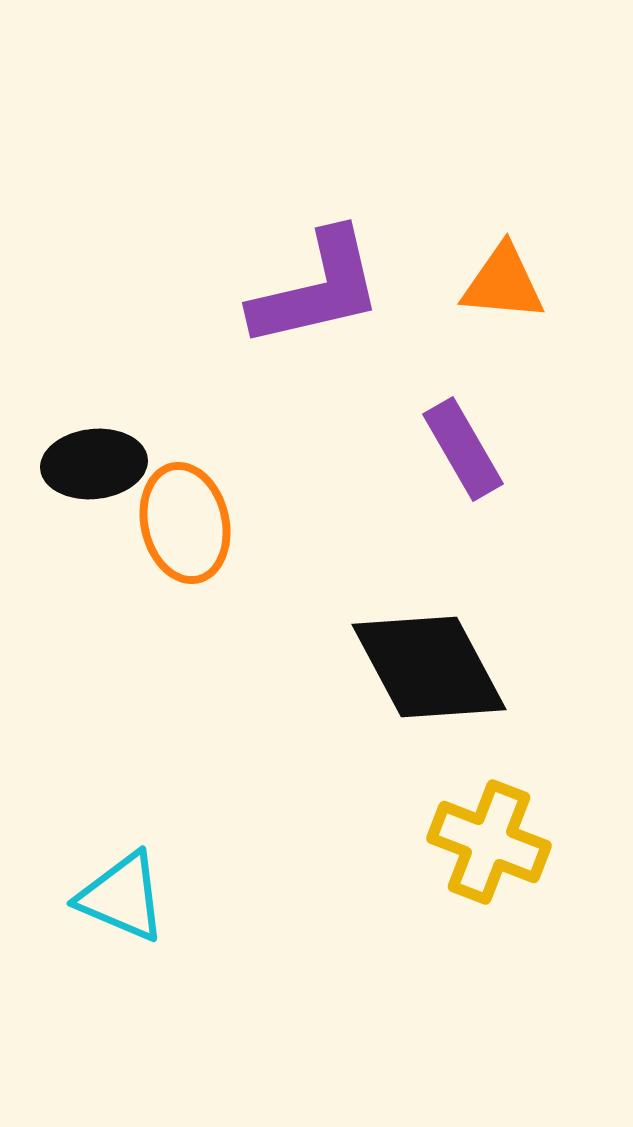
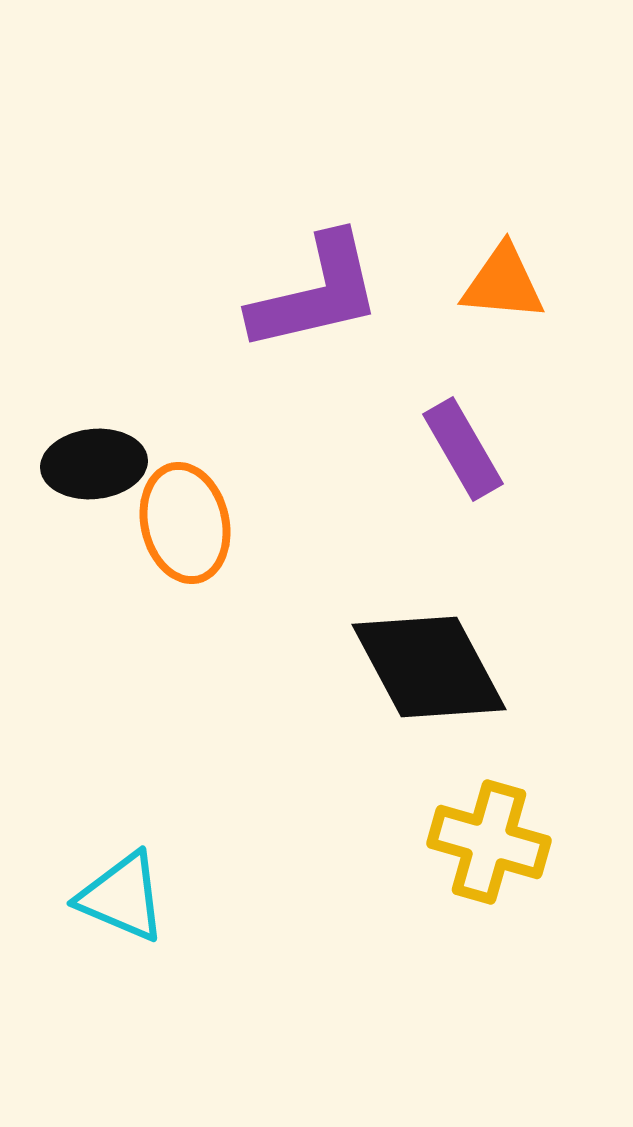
purple L-shape: moved 1 px left, 4 px down
yellow cross: rotated 5 degrees counterclockwise
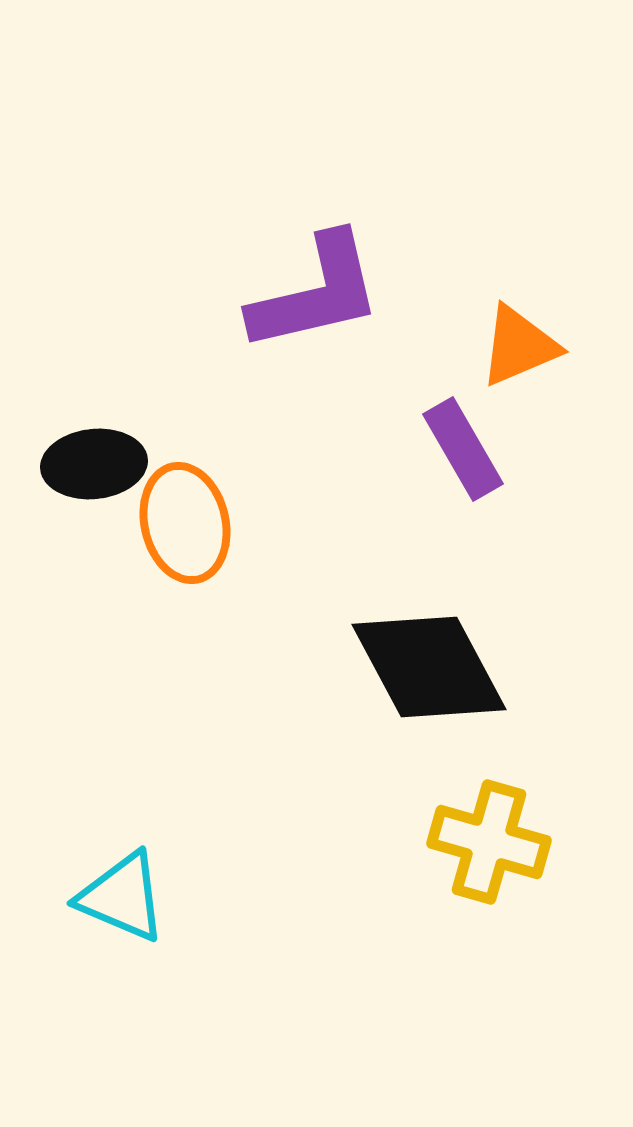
orange triangle: moved 16 px right, 63 px down; rotated 28 degrees counterclockwise
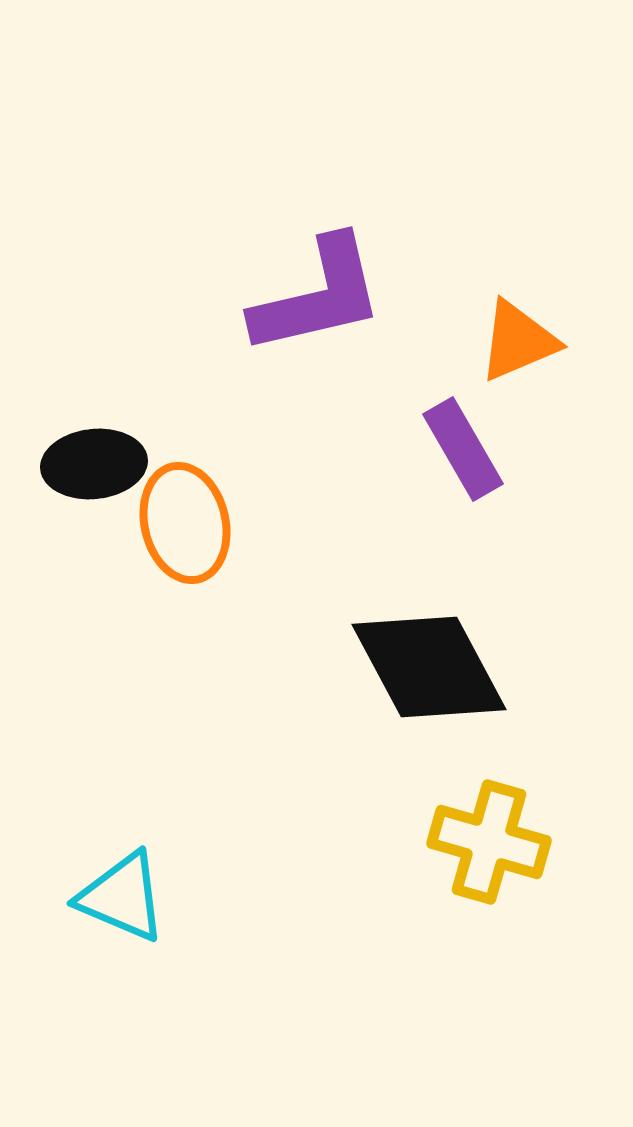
purple L-shape: moved 2 px right, 3 px down
orange triangle: moved 1 px left, 5 px up
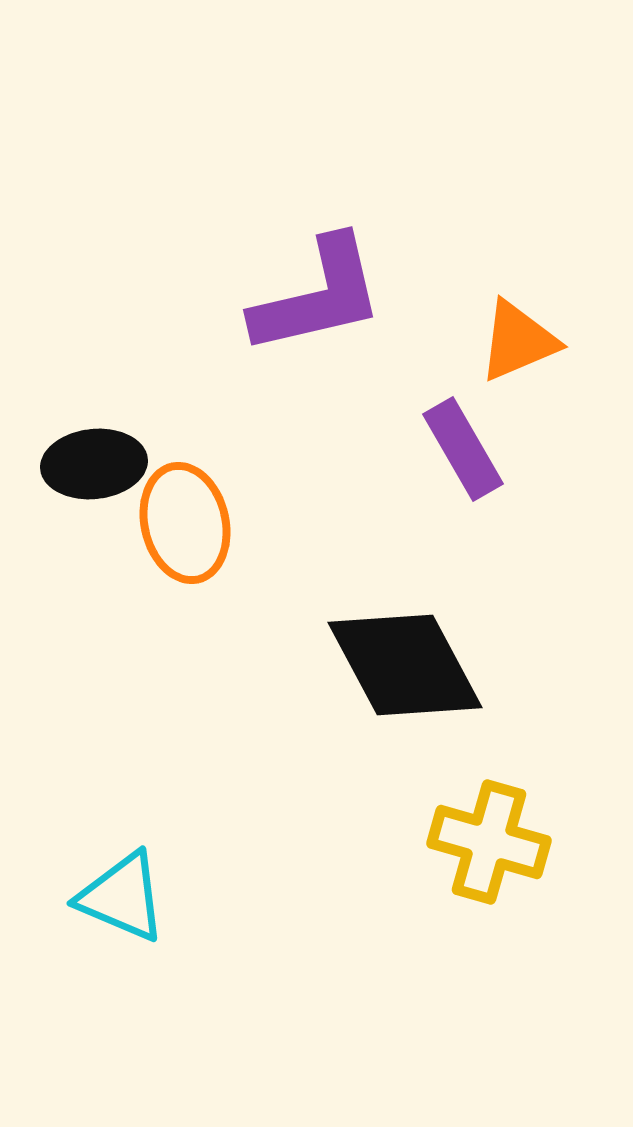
black diamond: moved 24 px left, 2 px up
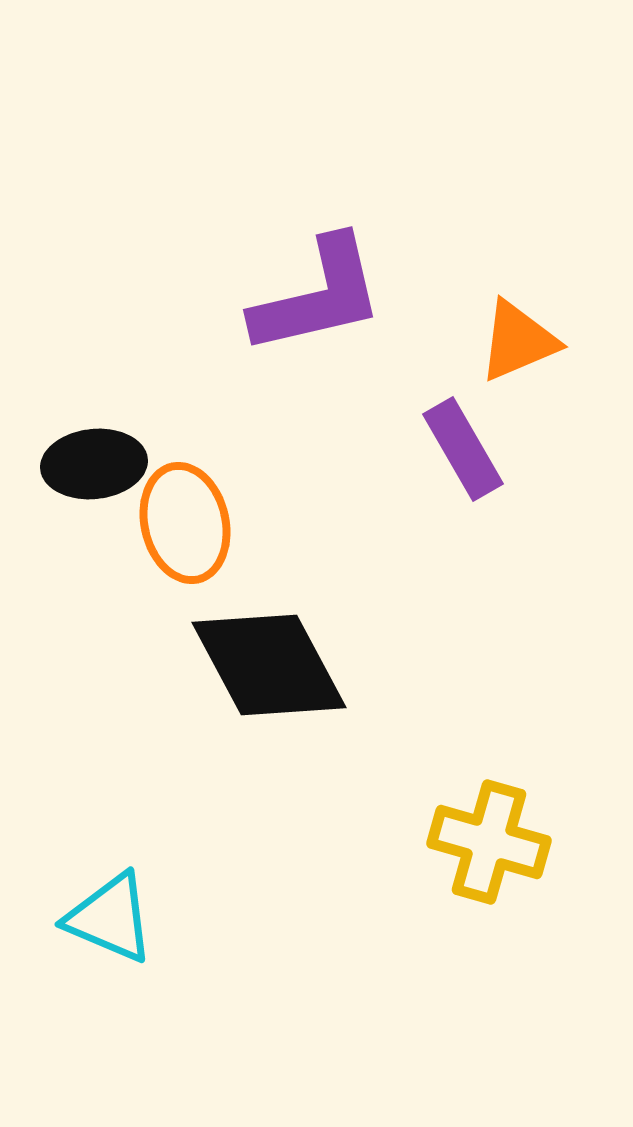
black diamond: moved 136 px left
cyan triangle: moved 12 px left, 21 px down
